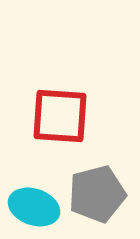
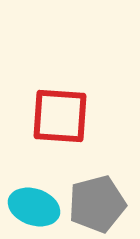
gray pentagon: moved 10 px down
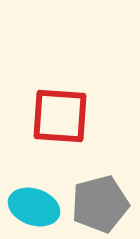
gray pentagon: moved 3 px right
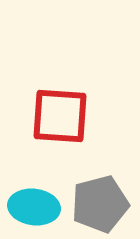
cyan ellipse: rotated 12 degrees counterclockwise
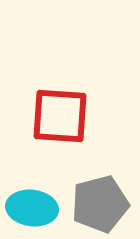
cyan ellipse: moved 2 px left, 1 px down
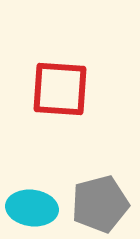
red square: moved 27 px up
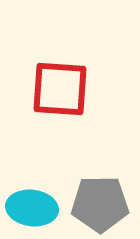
gray pentagon: rotated 14 degrees clockwise
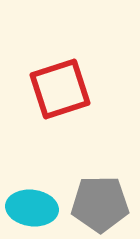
red square: rotated 22 degrees counterclockwise
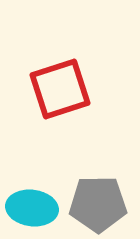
gray pentagon: moved 2 px left
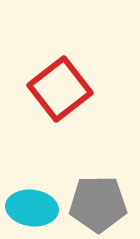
red square: rotated 20 degrees counterclockwise
